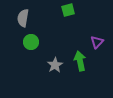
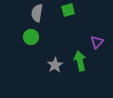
gray semicircle: moved 14 px right, 5 px up
green circle: moved 5 px up
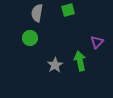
green circle: moved 1 px left, 1 px down
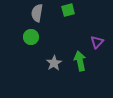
green circle: moved 1 px right, 1 px up
gray star: moved 1 px left, 2 px up
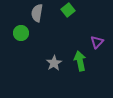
green square: rotated 24 degrees counterclockwise
green circle: moved 10 px left, 4 px up
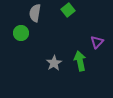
gray semicircle: moved 2 px left
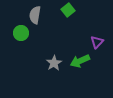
gray semicircle: moved 2 px down
green arrow: rotated 102 degrees counterclockwise
